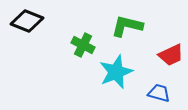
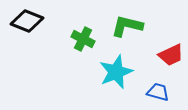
green cross: moved 6 px up
blue trapezoid: moved 1 px left, 1 px up
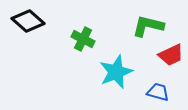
black diamond: moved 1 px right; rotated 20 degrees clockwise
green L-shape: moved 21 px right
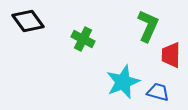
black diamond: rotated 12 degrees clockwise
green L-shape: rotated 100 degrees clockwise
red trapezoid: rotated 116 degrees clockwise
cyan star: moved 7 px right, 10 px down
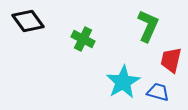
red trapezoid: moved 5 px down; rotated 12 degrees clockwise
cyan star: rotated 8 degrees counterclockwise
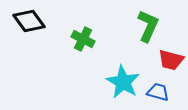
black diamond: moved 1 px right
red trapezoid: rotated 88 degrees counterclockwise
cyan star: rotated 12 degrees counterclockwise
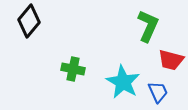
black diamond: rotated 76 degrees clockwise
green cross: moved 10 px left, 30 px down; rotated 15 degrees counterclockwise
blue trapezoid: rotated 50 degrees clockwise
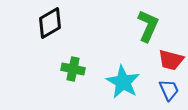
black diamond: moved 21 px right, 2 px down; rotated 20 degrees clockwise
blue trapezoid: moved 11 px right, 2 px up
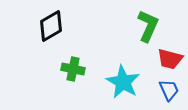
black diamond: moved 1 px right, 3 px down
red trapezoid: moved 1 px left, 1 px up
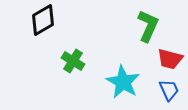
black diamond: moved 8 px left, 6 px up
green cross: moved 8 px up; rotated 20 degrees clockwise
